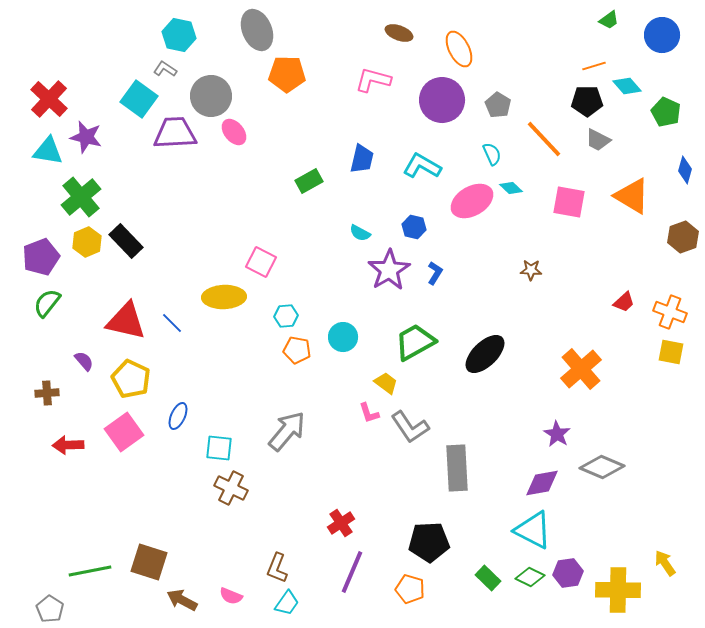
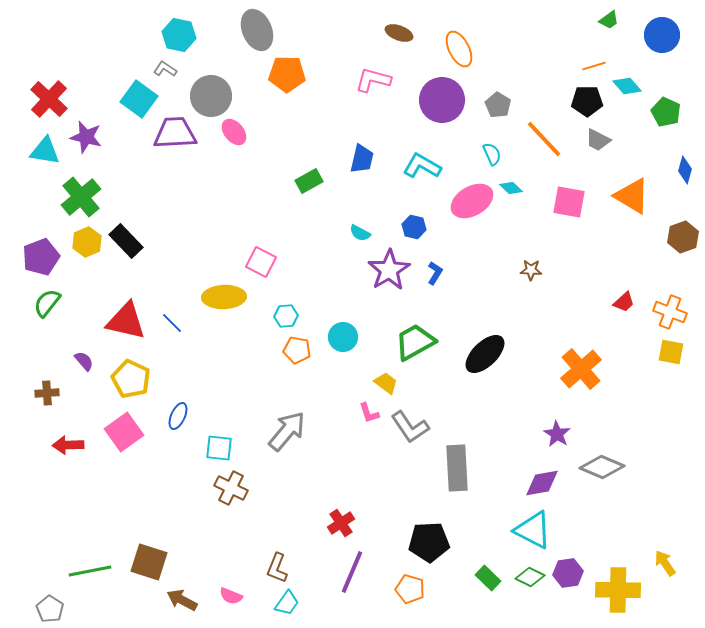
cyan triangle at (48, 151): moved 3 px left
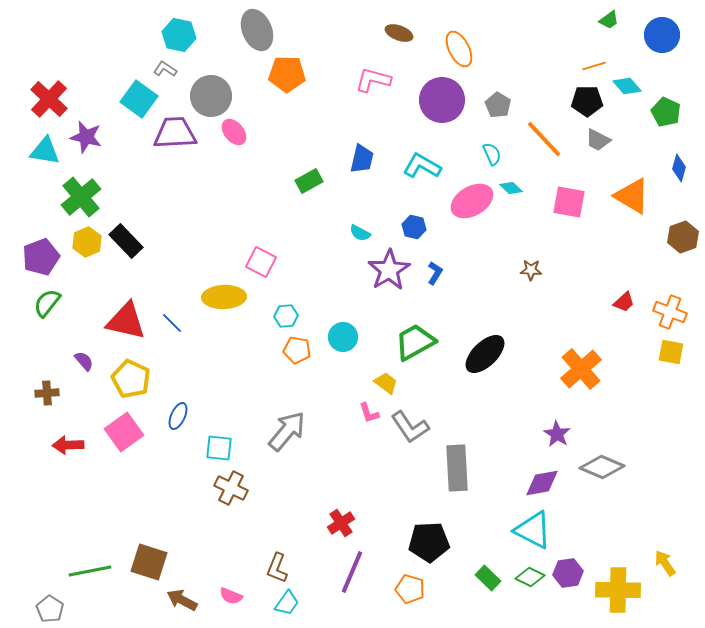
blue diamond at (685, 170): moved 6 px left, 2 px up
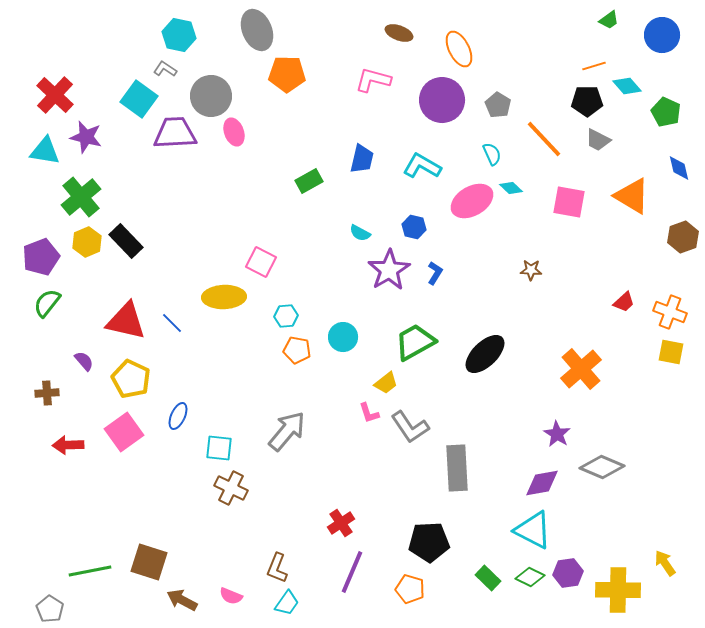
red cross at (49, 99): moved 6 px right, 4 px up
pink ellipse at (234, 132): rotated 20 degrees clockwise
blue diamond at (679, 168): rotated 28 degrees counterclockwise
yellow trapezoid at (386, 383): rotated 105 degrees clockwise
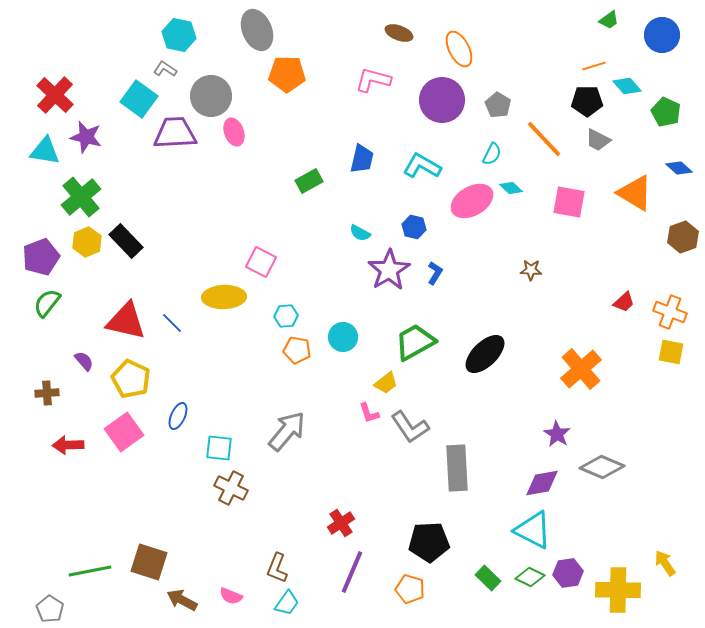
cyan semicircle at (492, 154): rotated 50 degrees clockwise
blue diamond at (679, 168): rotated 36 degrees counterclockwise
orange triangle at (632, 196): moved 3 px right, 3 px up
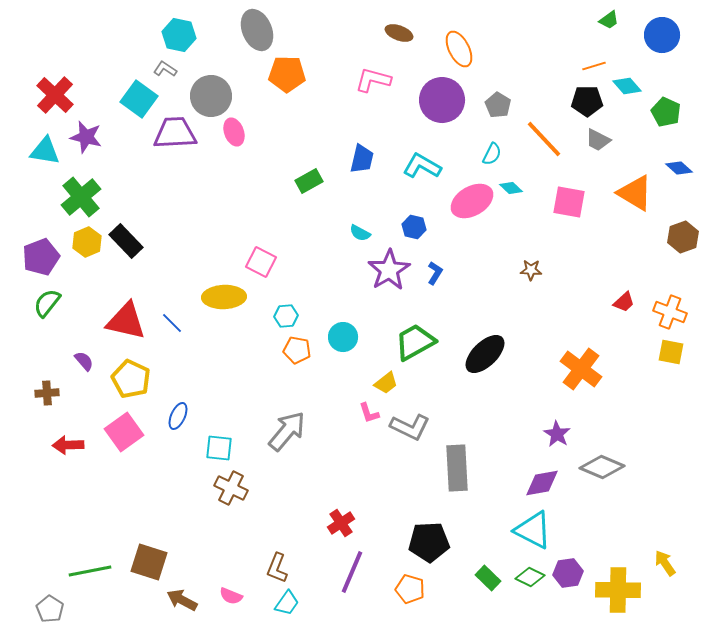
orange cross at (581, 369): rotated 12 degrees counterclockwise
gray L-shape at (410, 427): rotated 30 degrees counterclockwise
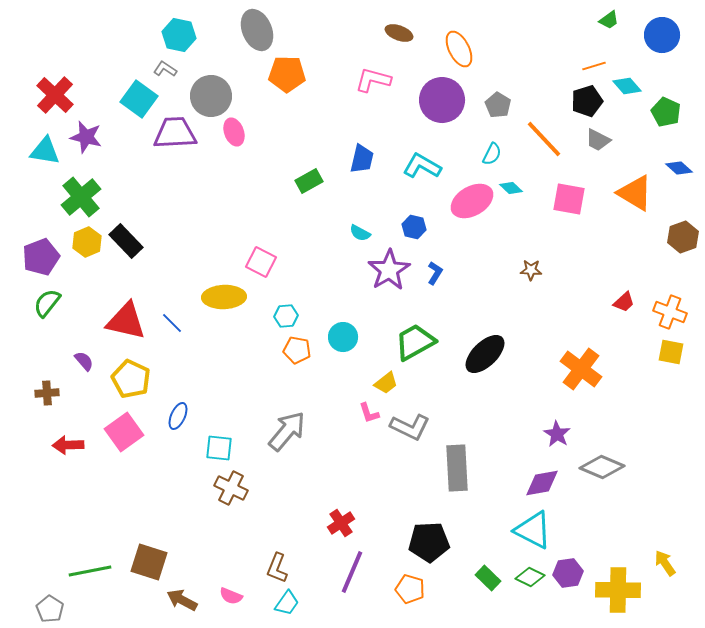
black pentagon at (587, 101): rotated 16 degrees counterclockwise
pink square at (569, 202): moved 3 px up
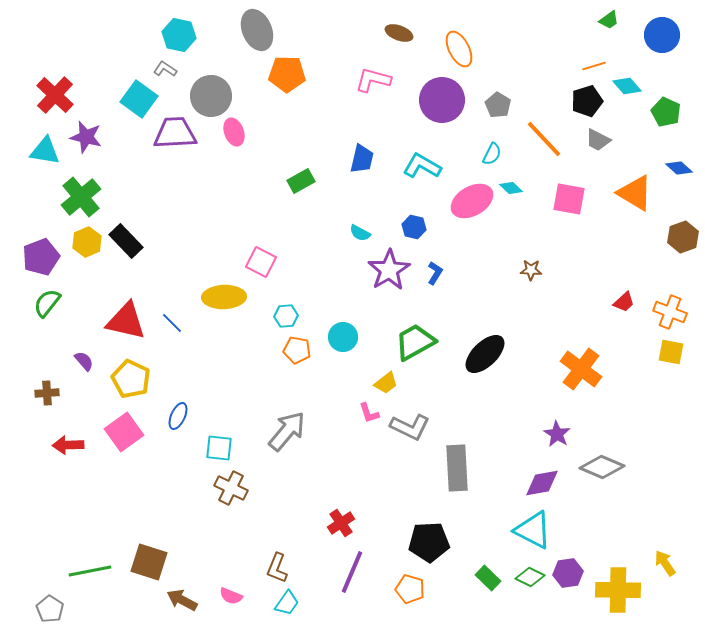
green rectangle at (309, 181): moved 8 px left
